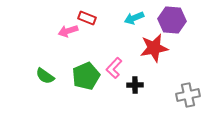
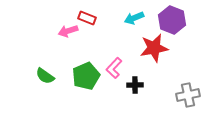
purple hexagon: rotated 16 degrees clockwise
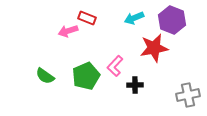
pink L-shape: moved 1 px right, 2 px up
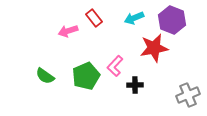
red rectangle: moved 7 px right; rotated 30 degrees clockwise
gray cross: rotated 10 degrees counterclockwise
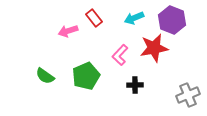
pink L-shape: moved 5 px right, 11 px up
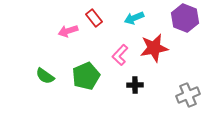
purple hexagon: moved 13 px right, 2 px up
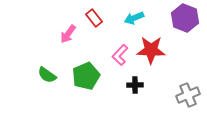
pink arrow: moved 3 px down; rotated 36 degrees counterclockwise
red star: moved 3 px left, 2 px down; rotated 12 degrees clockwise
green semicircle: moved 2 px right, 1 px up
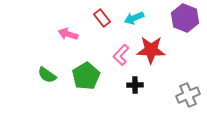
red rectangle: moved 8 px right
pink arrow: rotated 72 degrees clockwise
pink L-shape: moved 1 px right
green pentagon: rotated 8 degrees counterclockwise
